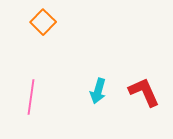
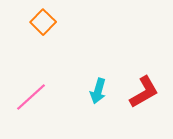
red L-shape: rotated 84 degrees clockwise
pink line: rotated 40 degrees clockwise
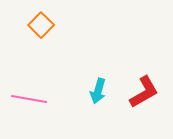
orange square: moved 2 px left, 3 px down
pink line: moved 2 px left, 2 px down; rotated 52 degrees clockwise
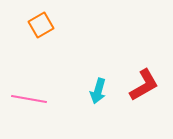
orange square: rotated 15 degrees clockwise
red L-shape: moved 7 px up
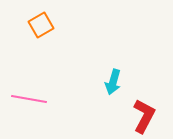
red L-shape: moved 31 px down; rotated 32 degrees counterclockwise
cyan arrow: moved 15 px right, 9 px up
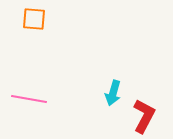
orange square: moved 7 px left, 6 px up; rotated 35 degrees clockwise
cyan arrow: moved 11 px down
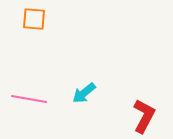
cyan arrow: moved 29 px left; rotated 35 degrees clockwise
